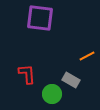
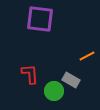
purple square: moved 1 px down
red L-shape: moved 3 px right
green circle: moved 2 px right, 3 px up
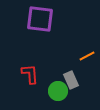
gray rectangle: rotated 36 degrees clockwise
green circle: moved 4 px right
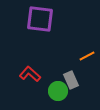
red L-shape: rotated 45 degrees counterclockwise
